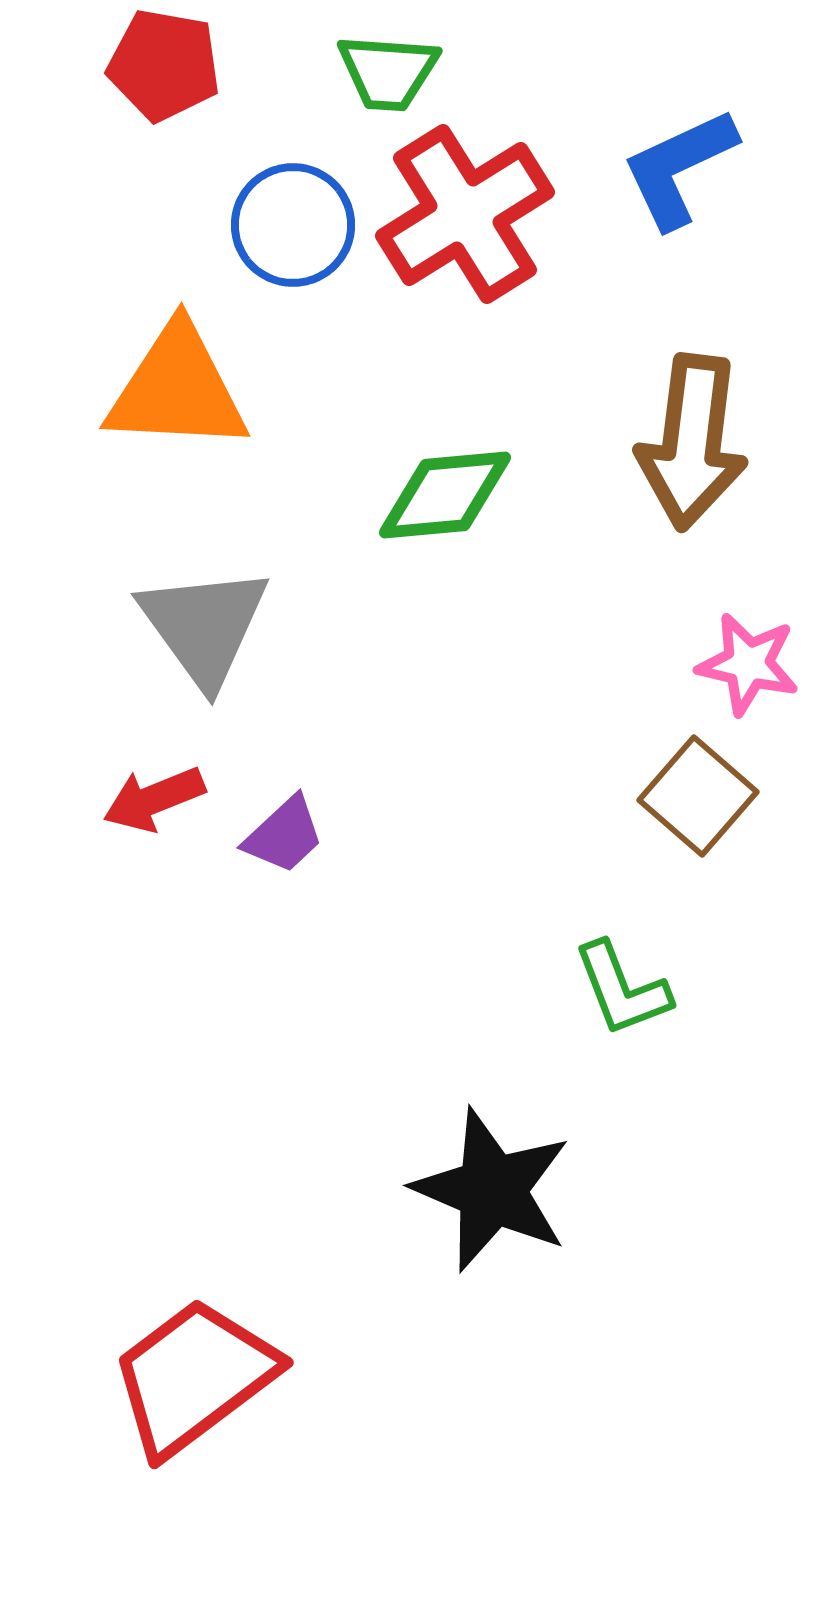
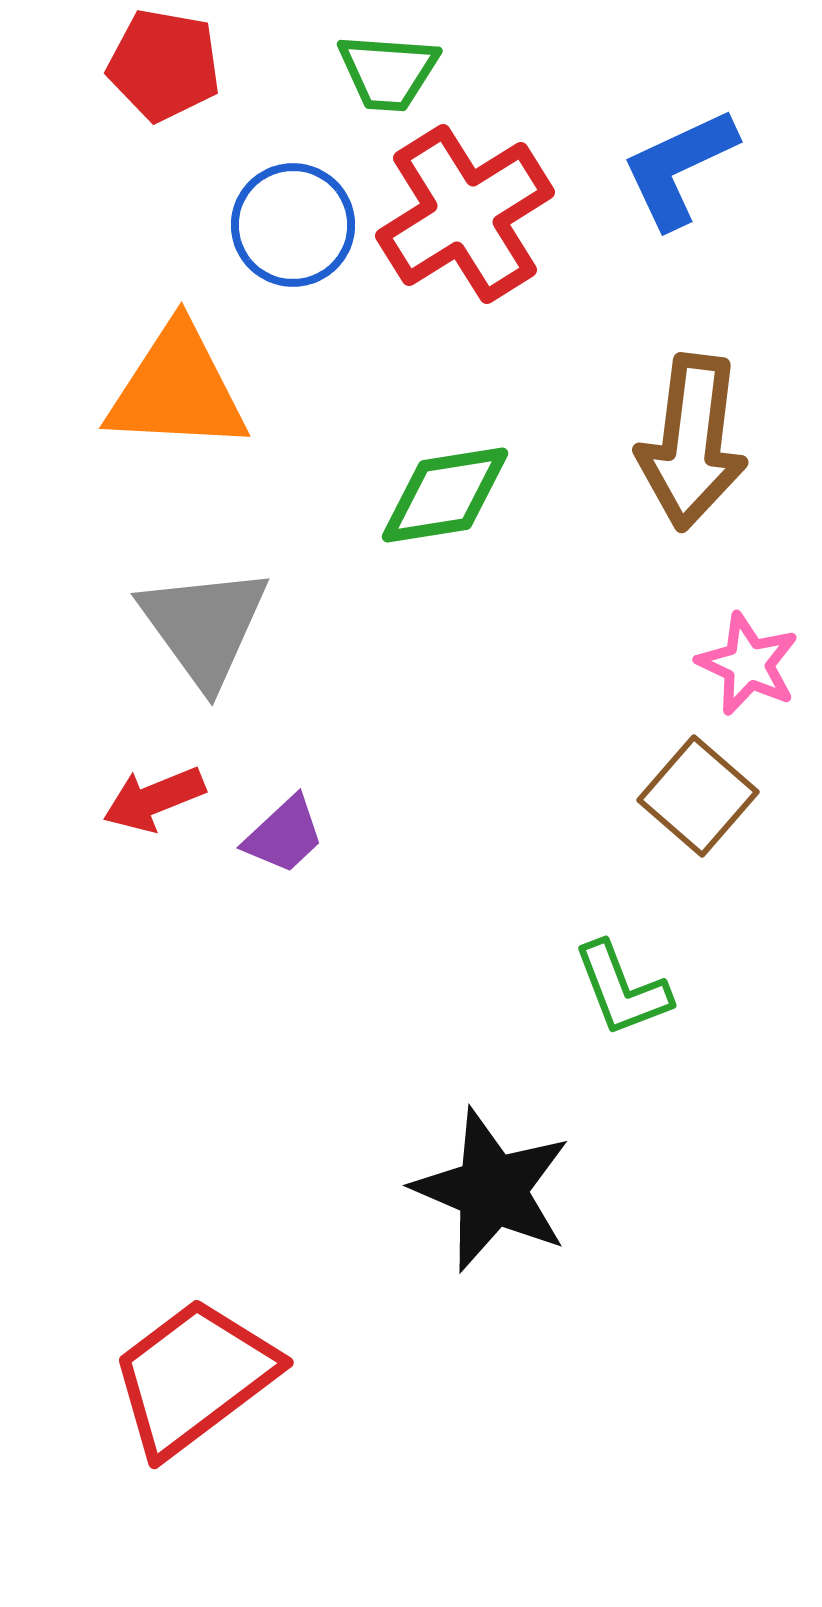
green diamond: rotated 4 degrees counterclockwise
pink star: rotated 12 degrees clockwise
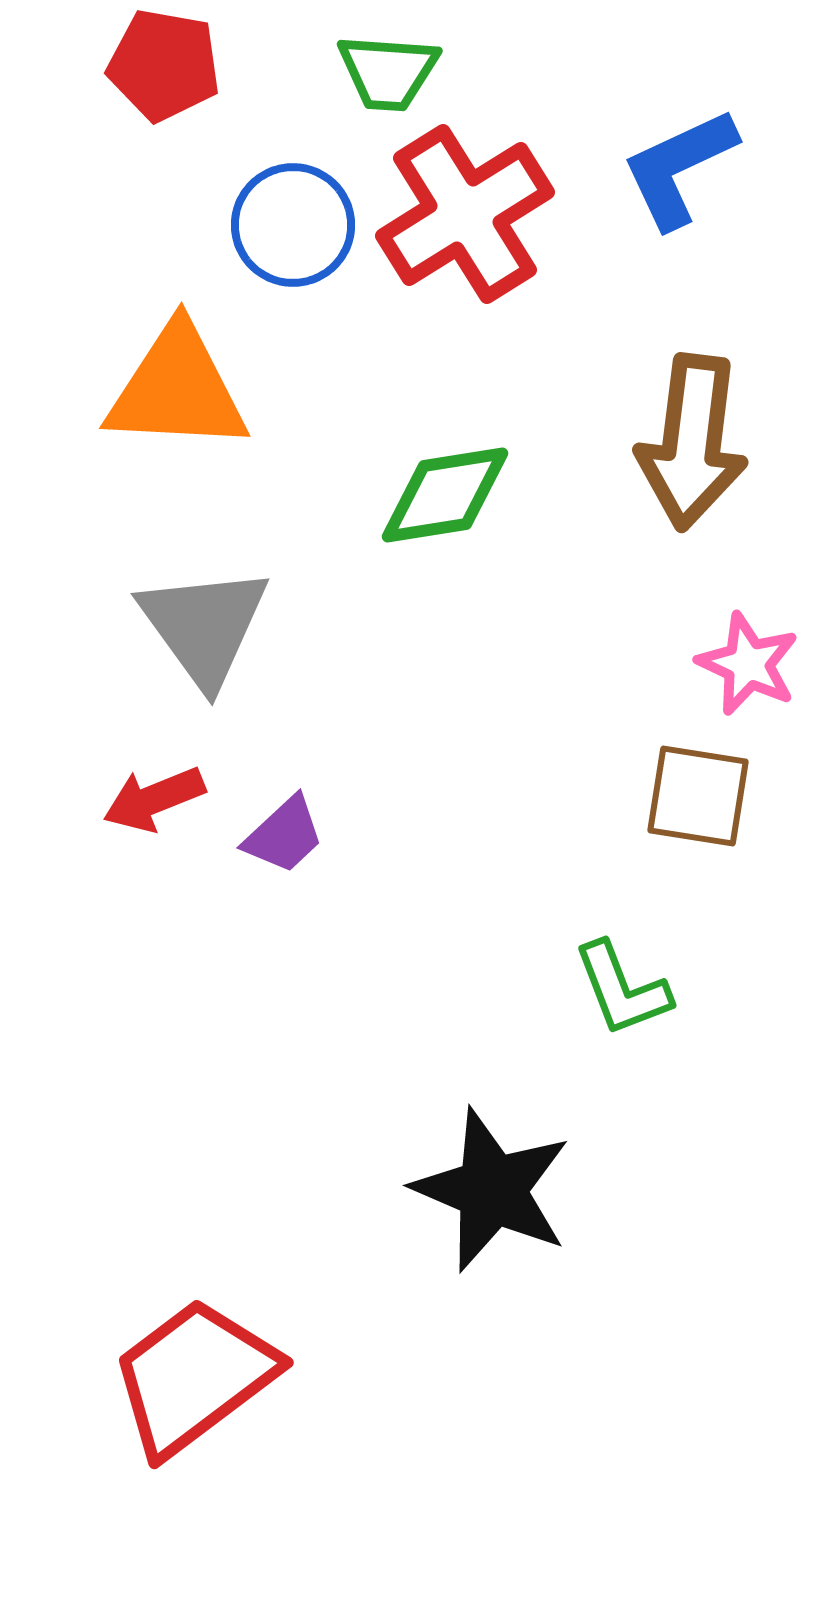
brown square: rotated 32 degrees counterclockwise
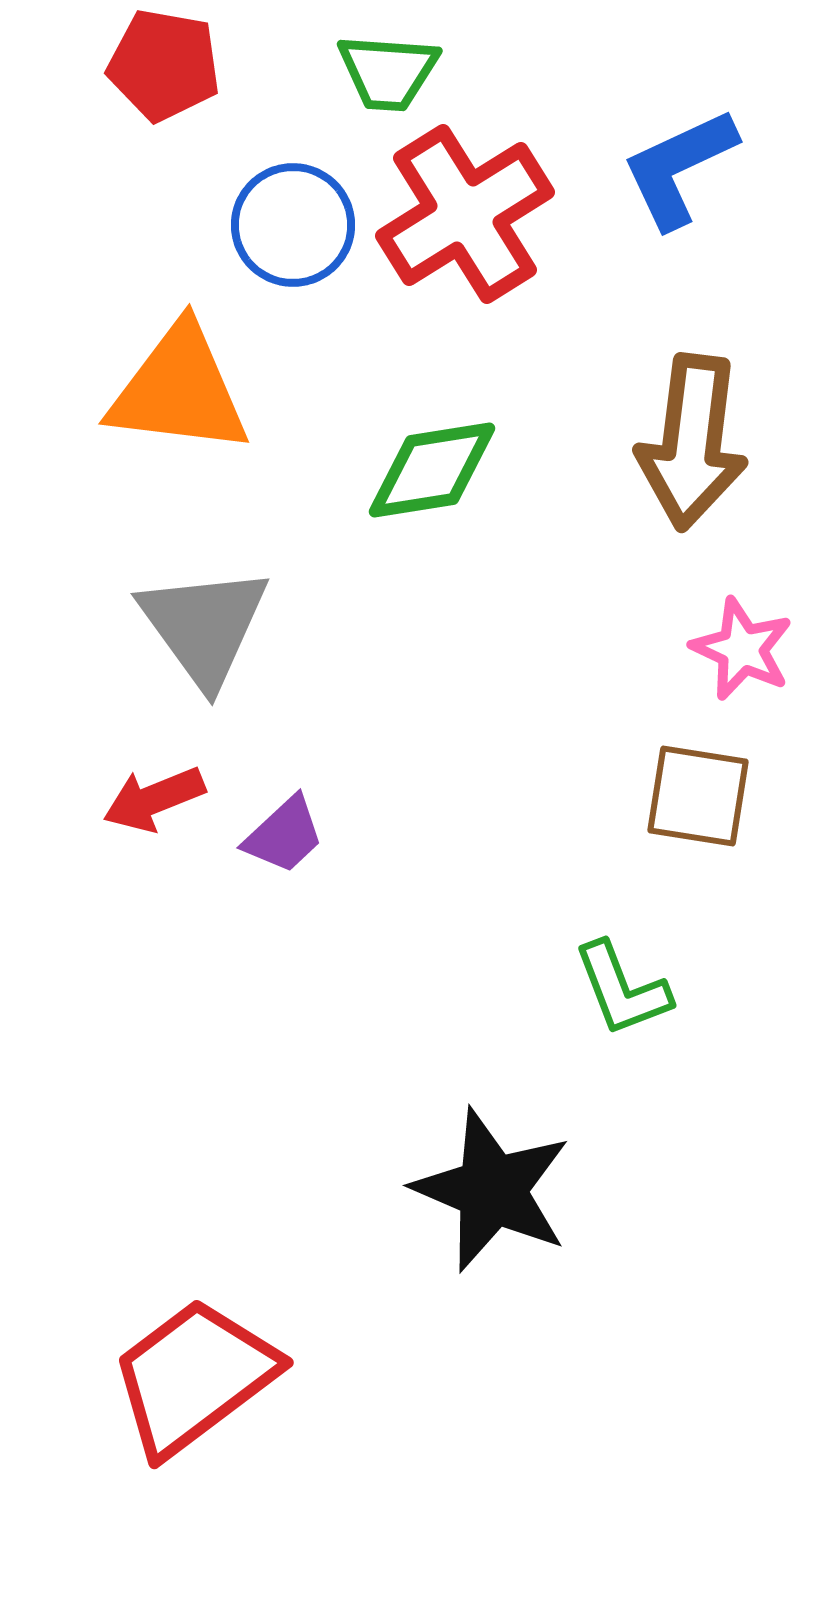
orange triangle: moved 2 px right, 1 px down; rotated 4 degrees clockwise
green diamond: moved 13 px left, 25 px up
pink star: moved 6 px left, 15 px up
